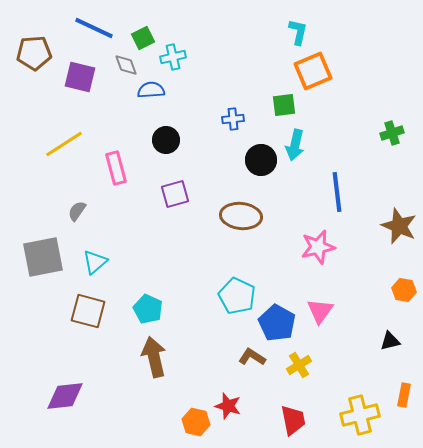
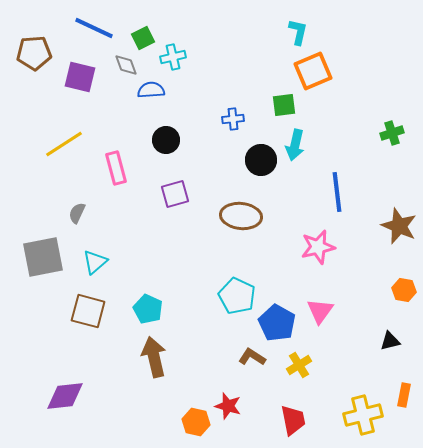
gray semicircle at (77, 211): moved 2 px down; rotated 10 degrees counterclockwise
yellow cross at (360, 415): moved 3 px right
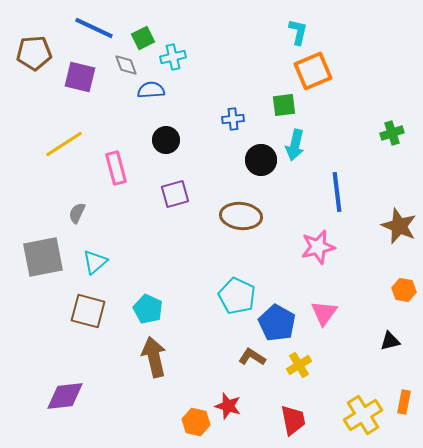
pink triangle at (320, 311): moved 4 px right, 2 px down
orange rectangle at (404, 395): moved 7 px down
yellow cross at (363, 415): rotated 18 degrees counterclockwise
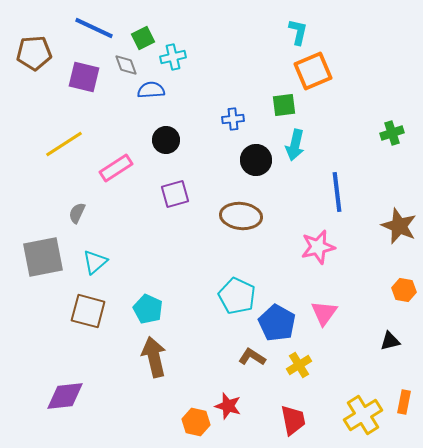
purple square at (80, 77): moved 4 px right
black circle at (261, 160): moved 5 px left
pink rectangle at (116, 168): rotated 72 degrees clockwise
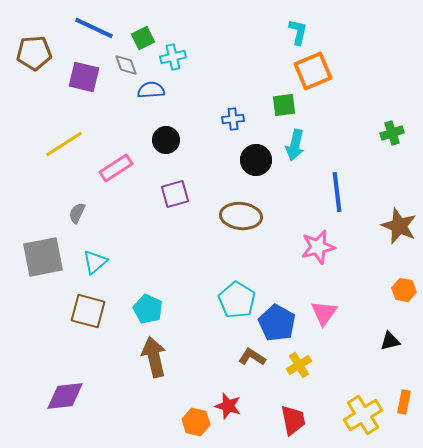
cyan pentagon at (237, 296): moved 4 px down; rotated 6 degrees clockwise
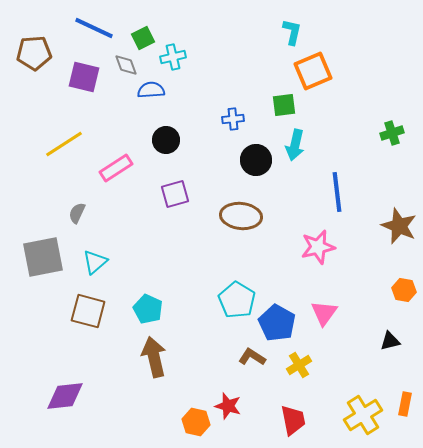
cyan L-shape at (298, 32): moved 6 px left
orange rectangle at (404, 402): moved 1 px right, 2 px down
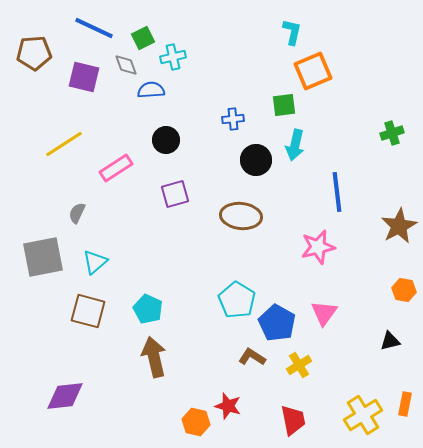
brown star at (399, 226): rotated 21 degrees clockwise
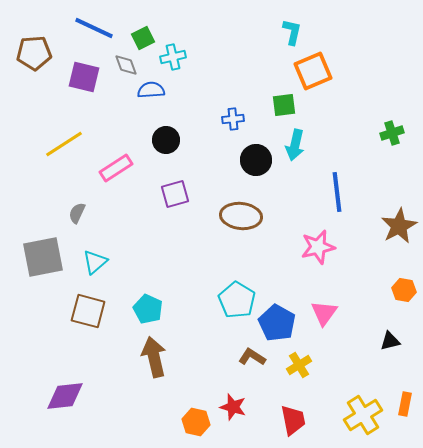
red star at (228, 406): moved 5 px right, 1 px down
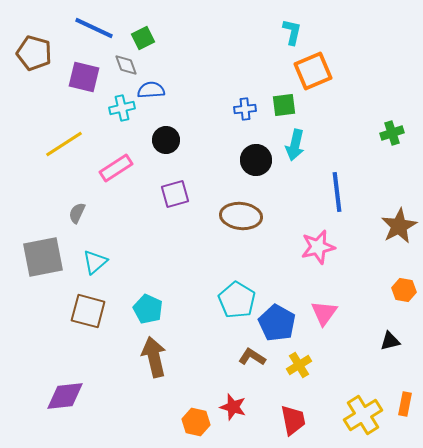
brown pentagon at (34, 53): rotated 20 degrees clockwise
cyan cross at (173, 57): moved 51 px left, 51 px down
blue cross at (233, 119): moved 12 px right, 10 px up
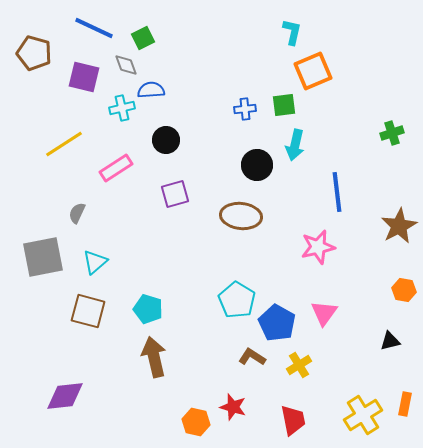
black circle at (256, 160): moved 1 px right, 5 px down
cyan pentagon at (148, 309): rotated 8 degrees counterclockwise
